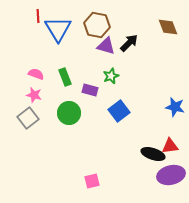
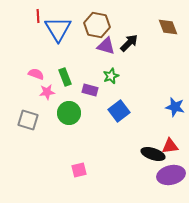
pink star: moved 13 px right, 3 px up; rotated 21 degrees counterclockwise
gray square: moved 2 px down; rotated 35 degrees counterclockwise
pink square: moved 13 px left, 11 px up
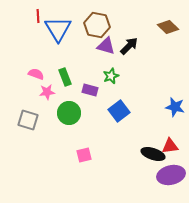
brown diamond: rotated 25 degrees counterclockwise
black arrow: moved 3 px down
pink square: moved 5 px right, 15 px up
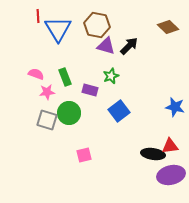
gray square: moved 19 px right
black ellipse: rotated 10 degrees counterclockwise
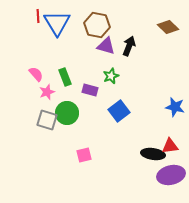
blue triangle: moved 1 px left, 6 px up
black arrow: rotated 24 degrees counterclockwise
pink semicircle: rotated 28 degrees clockwise
pink star: rotated 14 degrees counterclockwise
green circle: moved 2 px left
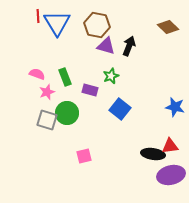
pink semicircle: moved 1 px right; rotated 28 degrees counterclockwise
blue square: moved 1 px right, 2 px up; rotated 15 degrees counterclockwise
pink square: moved 1 px down
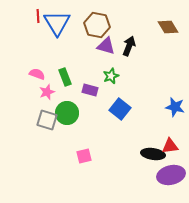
brown diamond: rotated 15 degrees clockwise
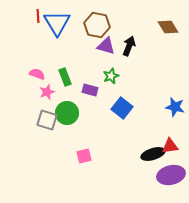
blue square: moved 2 px right, 1 px up
black ellipse: rotated 25 degrees counterclockwise
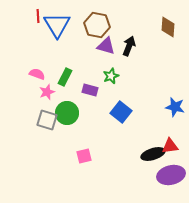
blue triangle: moved 2 px down
brown diamond: rotated 35 degrees clockwise
green rectangle: rotated 48 degrees clockwise
blue square: moved 1 px left, 4 px down
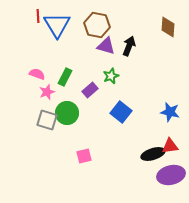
purple rectangle: rotated 56 degrees counterclockwise
blue star: moved 5 px left, 5 px down
